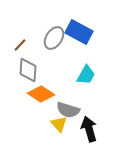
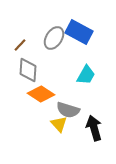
black arrow: moved 5 px right, 1 px up
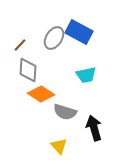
cyan trapezoid: rotated 50 degrees clockwise
gray semicircle: moved 3 px left, 2 px down
yellow triangle: moved 22 px down
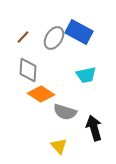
brown line: moved 3 px right, 8 px up
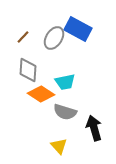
blue rectangle: moved 1 px left, 3 px up
cyan trapezoid: moved 21 px left, 7 px down
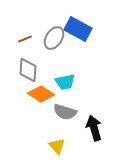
brown line: moved 2 px right, 2 px down; rotated 24 degrees clockwise
yellow triangle: moved 2 px left
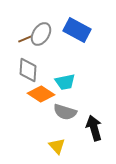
blue rectangle: moved 1 px left, 1 px down
gray ellipse: moved 13 px left, 4 px up
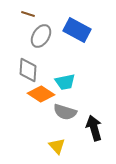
gray ellipse: moved 2 px down
brown line: moved 3 px right, 25 px up; rotated 40 degrees clockwise
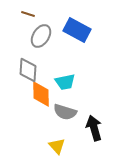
orange diamond: rotated 56 degrees clockwise
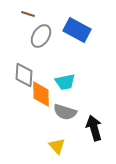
gray diamond: moved 4 px left, 5 px down
